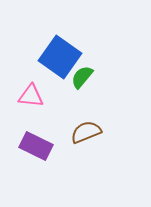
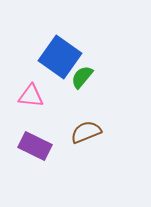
purple rectangle: moved 1 px left
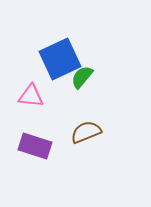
blue square: moved 2 px down; rotated 30 degrees clockwise
purple rectangle: rotated 8 degrees counterclockwise
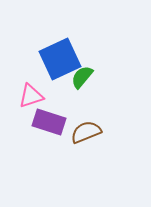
pink triangle: rotated 24 degrees counterclockwise
purple rectangle: moved 14 px right, 24 px up
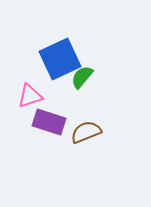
pink triangle: moved 1 px left
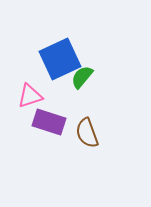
brown semicircle: moved 1 px right, 1 px down; rotated 88 degrees counterclockwise
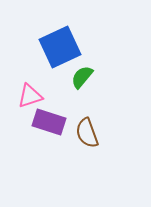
blue square: moved 12 px up
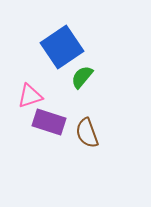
blue square: moved 2 px right; rotated 9 degrees counterclockwise
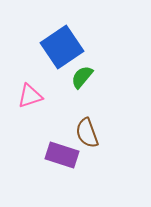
purple rectangle: moved 13 px right, 33 px down
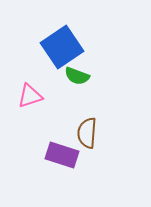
green semicircle: moved 5 px left, 1 px up; rotated 110 degrees counterclockwise
brown semicircle: rotated 24 degrees clockwise
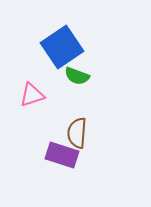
pink triangle: moved 2 px right, 1 px up
brown semicircle: moved 10 px left
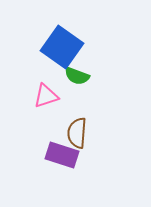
blue square: rotated 21 degrees counterclockwise
pink triangle: moved 14 px right, 1 px down
